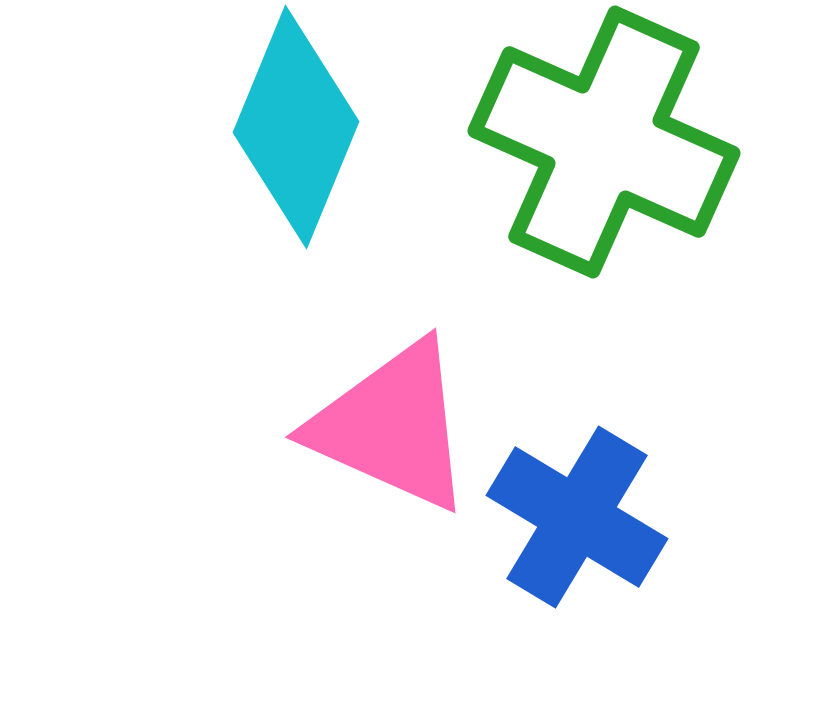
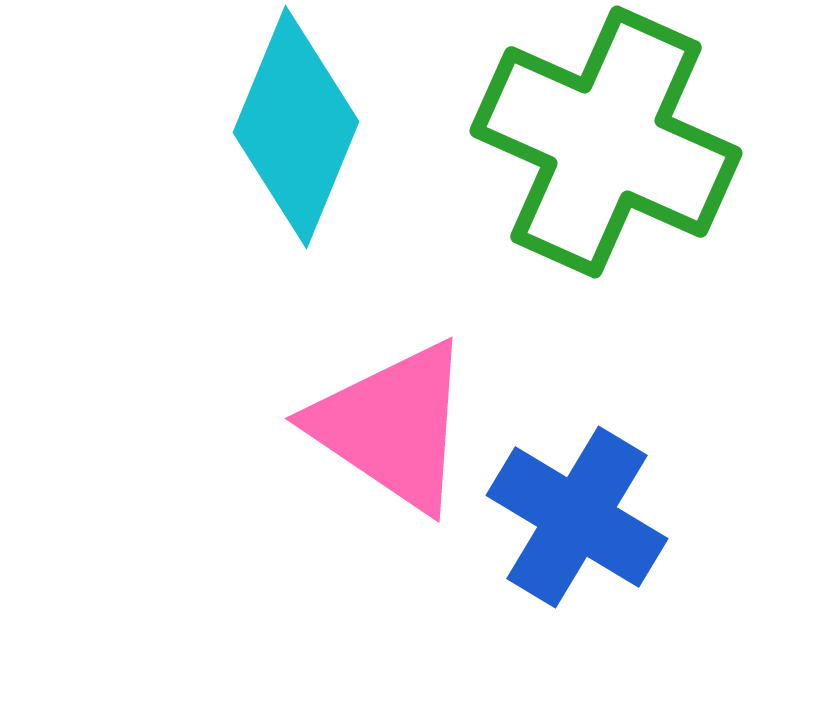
green cross: moved 2 px right
pink triangle: rotated 10 degrees clockwise
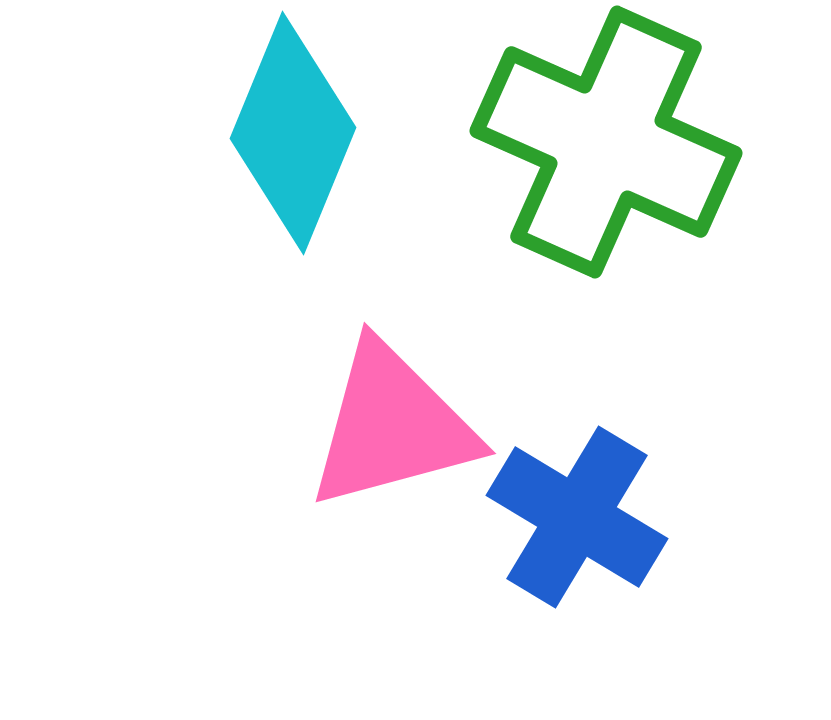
cyan diamond: moved 3 px left, 6 px down
pink triangle: rotated 49 degrees counterclockwise
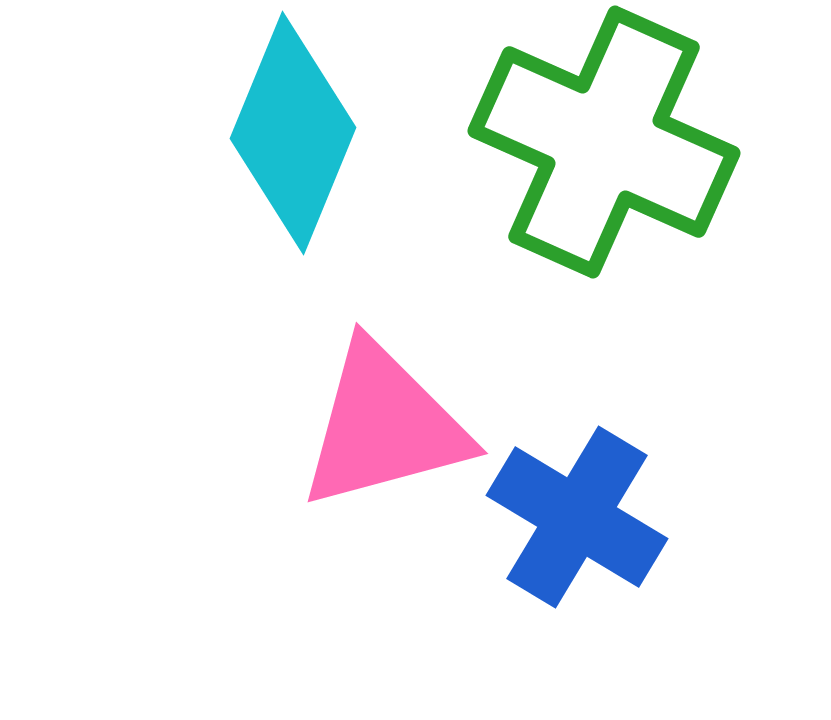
green cross: moved 2 px left
pink triangle: moved 8 px left
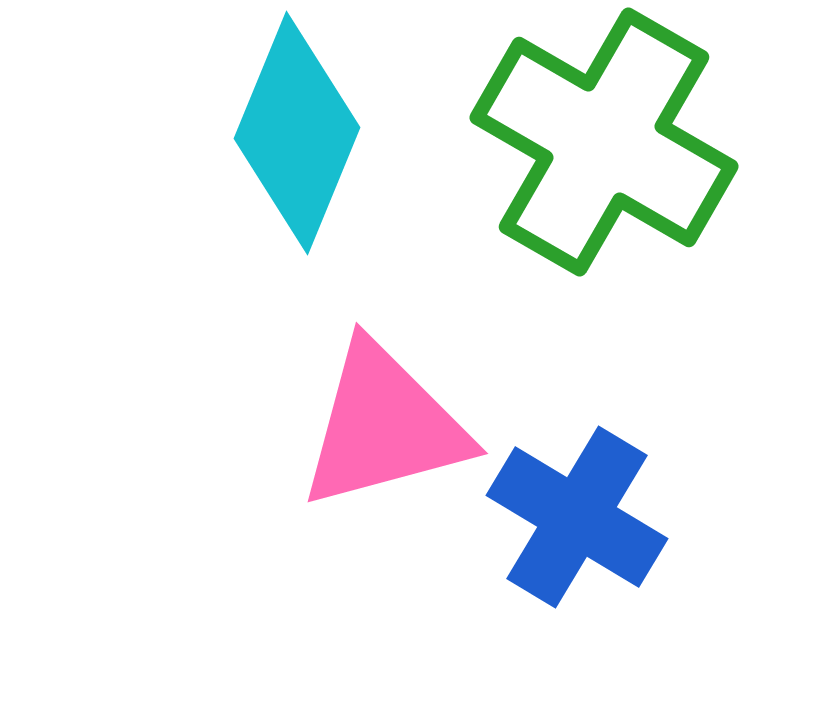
cyan diamond: moved 4 px right
green cross: rotated 6 degrees clockwise
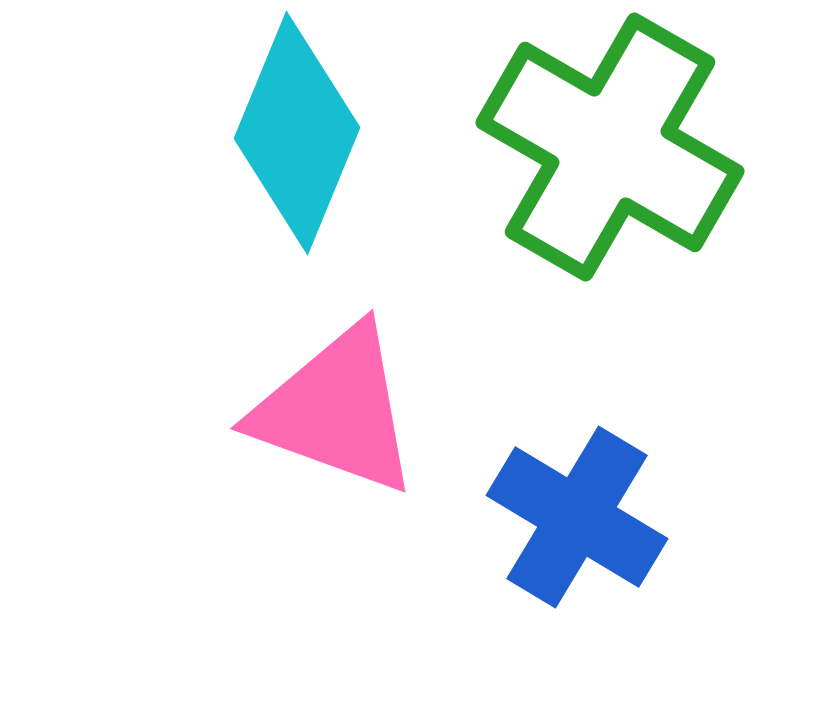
green cross: moved 6 px right, 5 px down
pink triangle: moved 48 px left, 16 px up; rotated 35 degrees clockwise
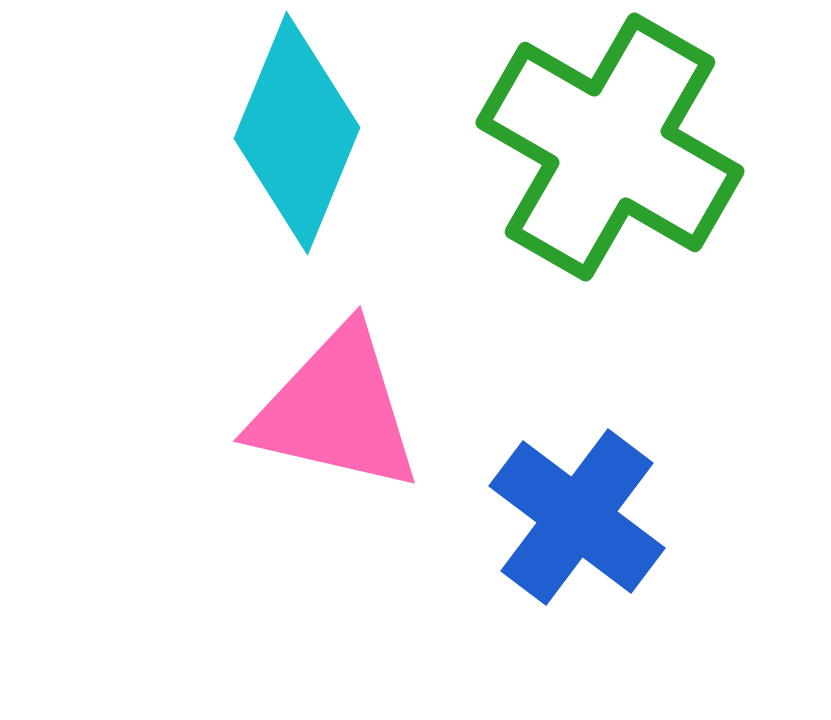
pink triangle: rotated 7 degrees counterclockwise
blue cross: rotated 6 degrees clockwise
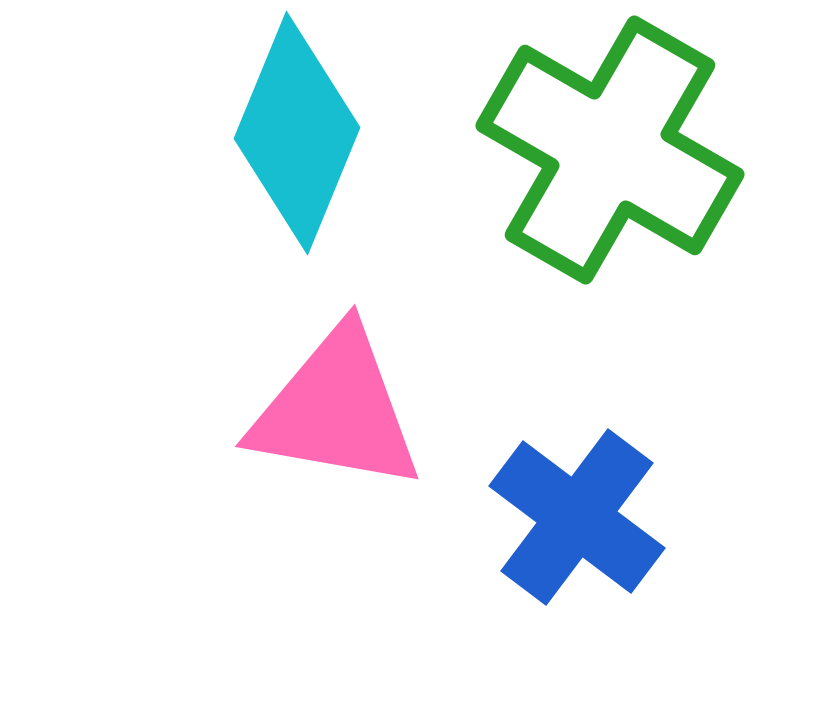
green cross: moved 3 px down
pink triangle: rotated 3 degrees counterclockwise
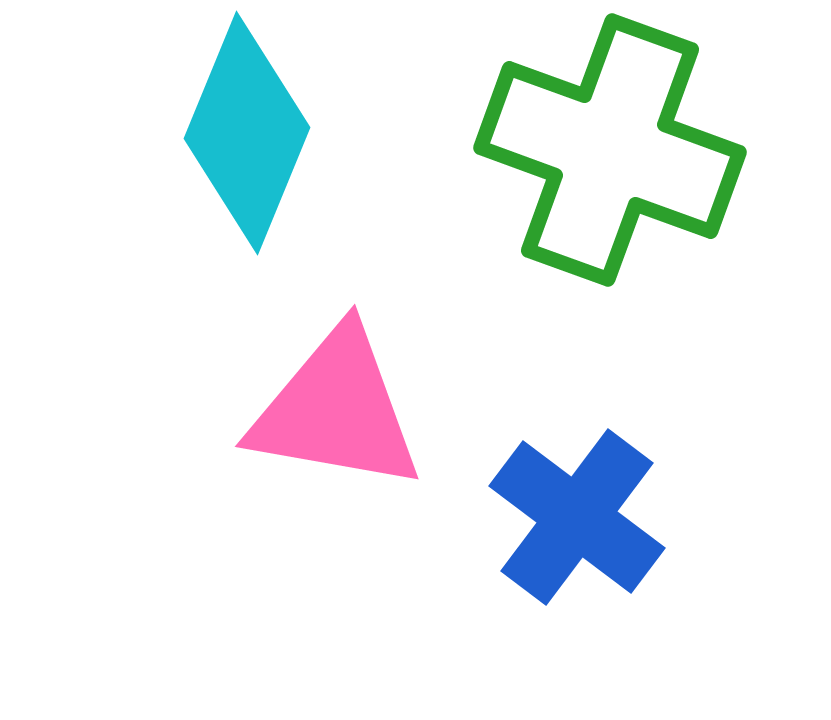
cyan diamond: moved 50 px left
green cross: rotated 10 degrees counterclockwise
